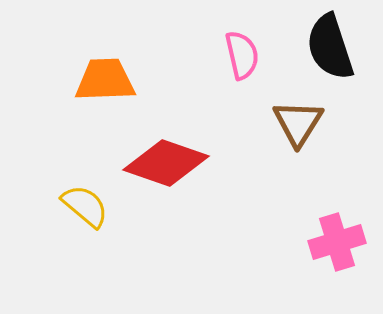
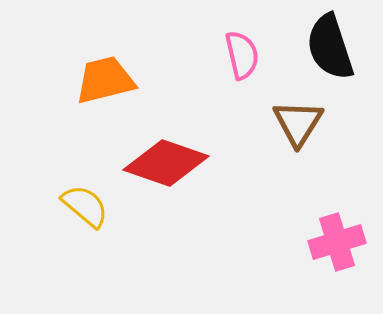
orange trapezoid: rotated 12 degrees counterclockwise
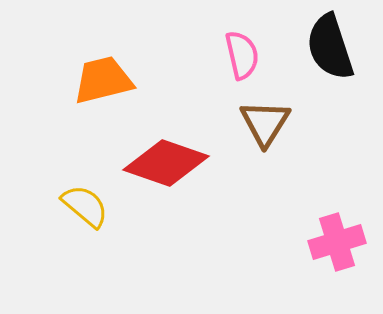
orange trapezoid: moved 2 px left
brown triangle: moved 33 px left
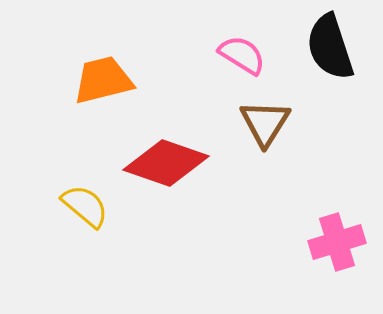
pink semicircle: rotated 45 degrees counterclockwise
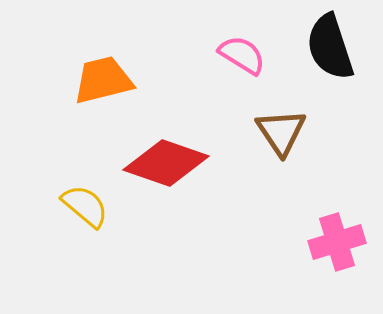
brown triangle: moved 16 px right, 9 px down; rotated 6 degrees counterclockwise
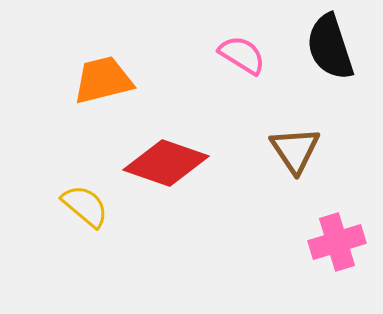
brown triangle: moved 14 px right, 18 px down
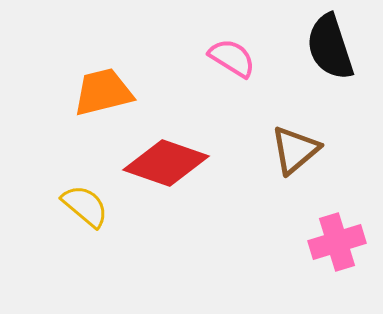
pink semicircle: moved 10 px left, 3 px down
orange trapezoid: moved 12 px down
brown triangle: rotated 24 degrees clockwise
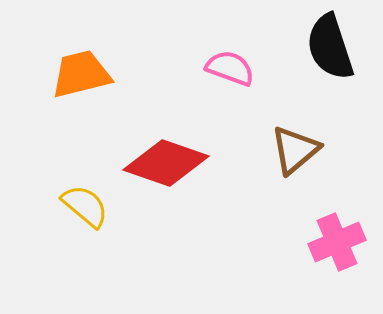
pink semicircle: moved 2 px left, 10 px down; rotated 12 degrees counterclockwise
orange trapezoid: moved 22 px left, 18 px up
pink cross: rotated 6 degrees counterclockwise
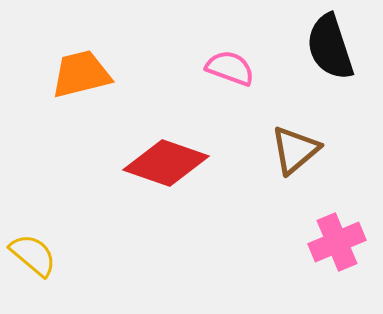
yellow semicircle: moved 52 px left, 49 px down
